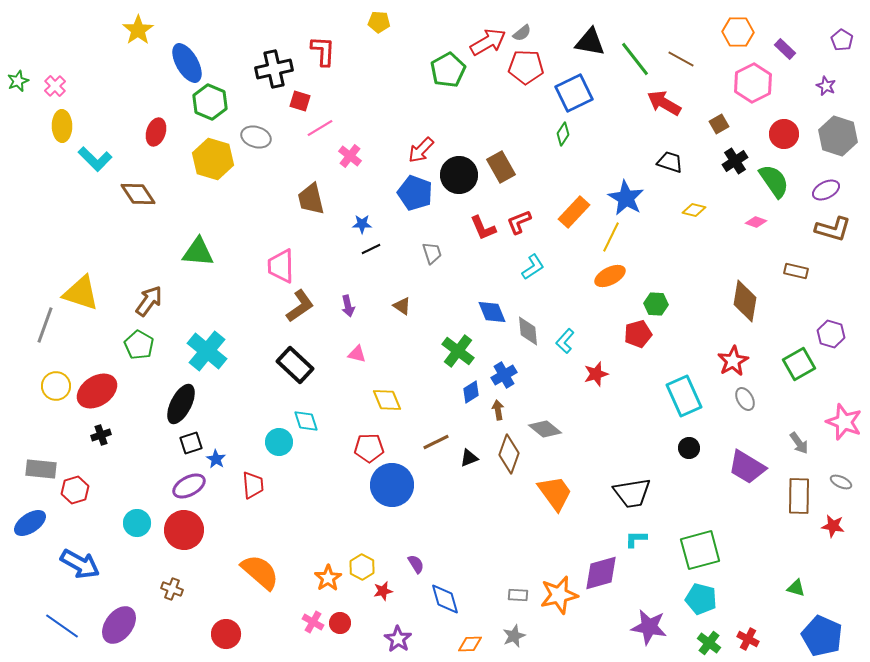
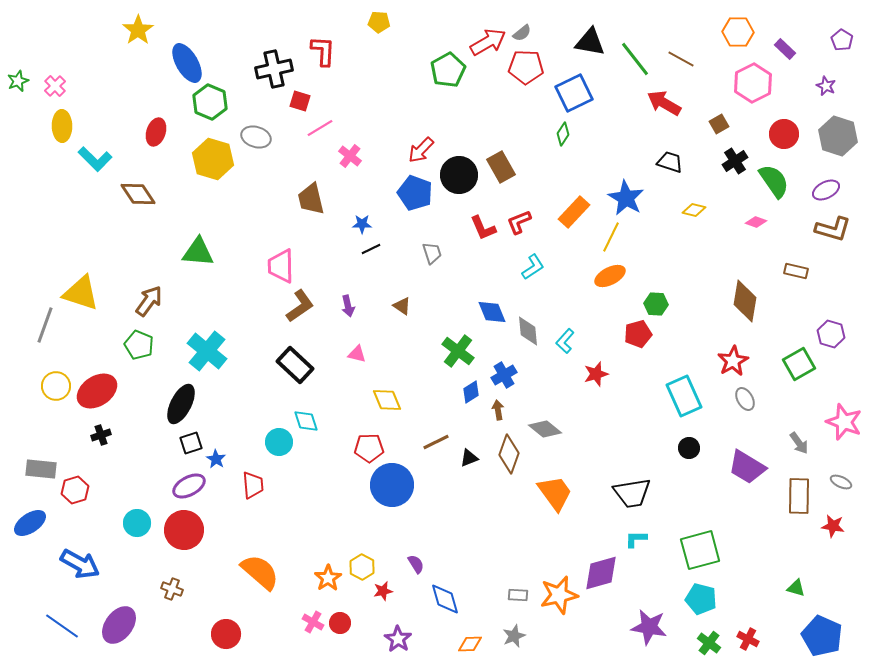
green pentagon at (139, 345): rotated 8 degrees counterclockwise
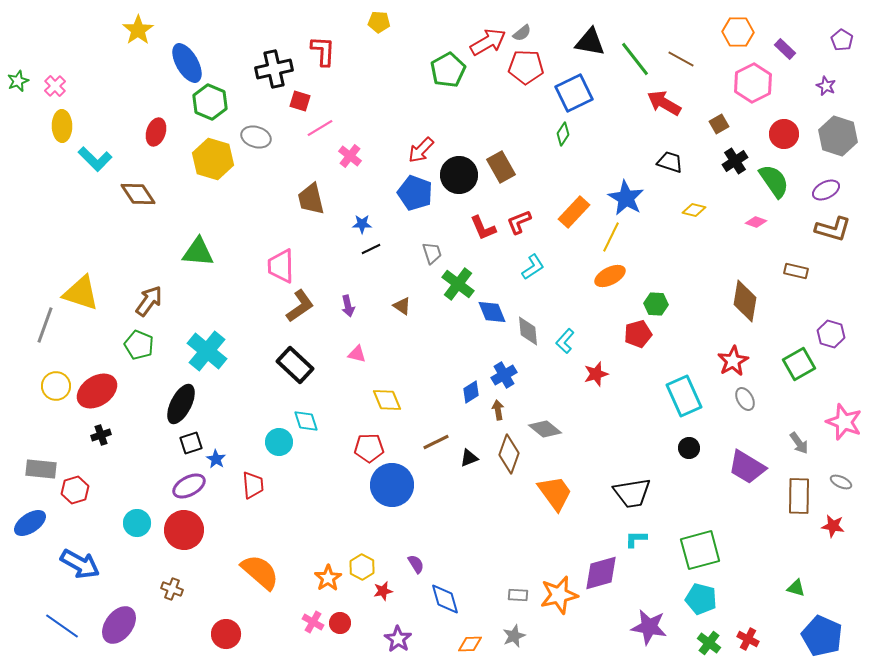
green cross at (458, 351): moved 67 px up
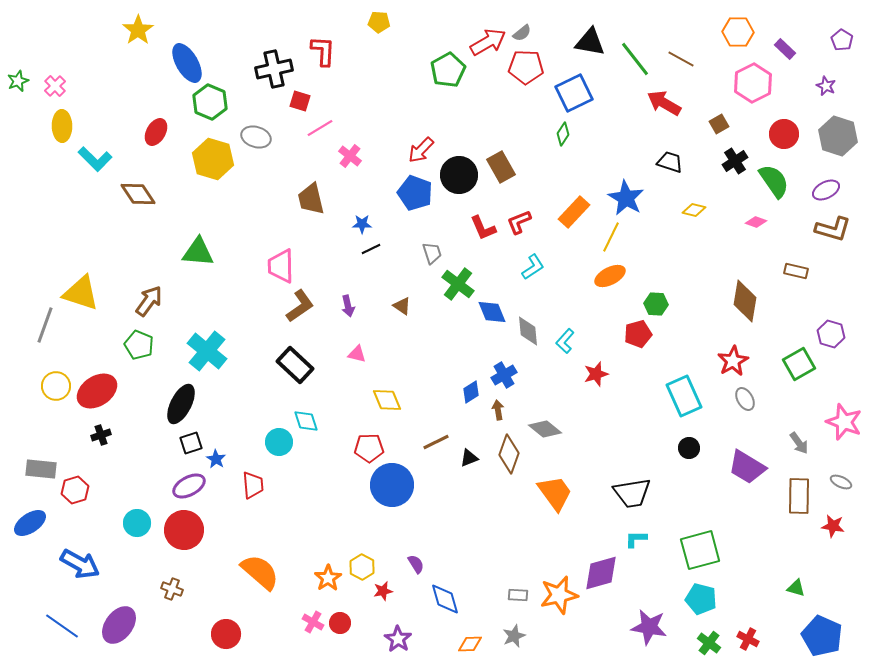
red ellipse at (156, 132): rotated 12 degrees clockwise
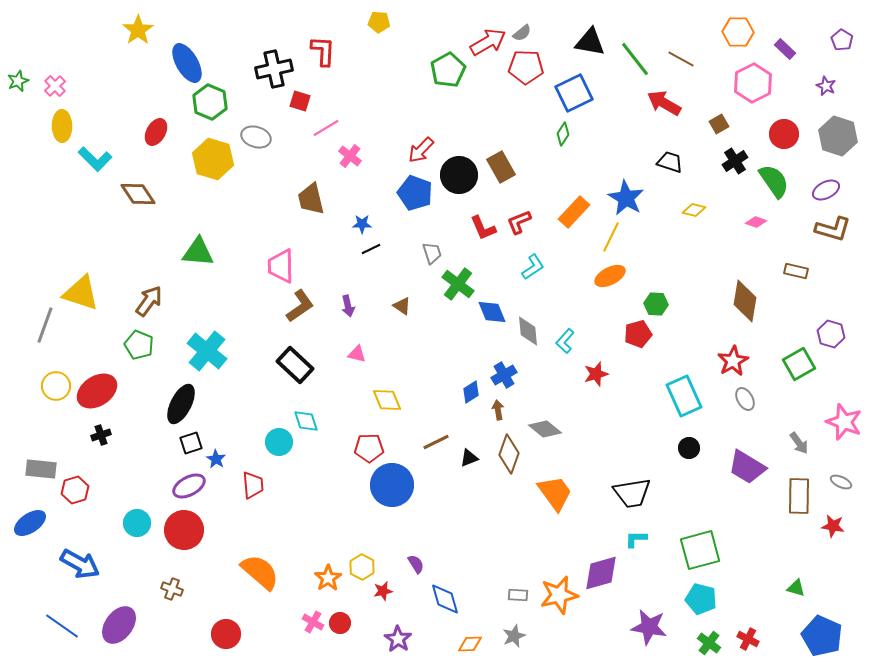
pink line at (320, 128): moved 6 px right
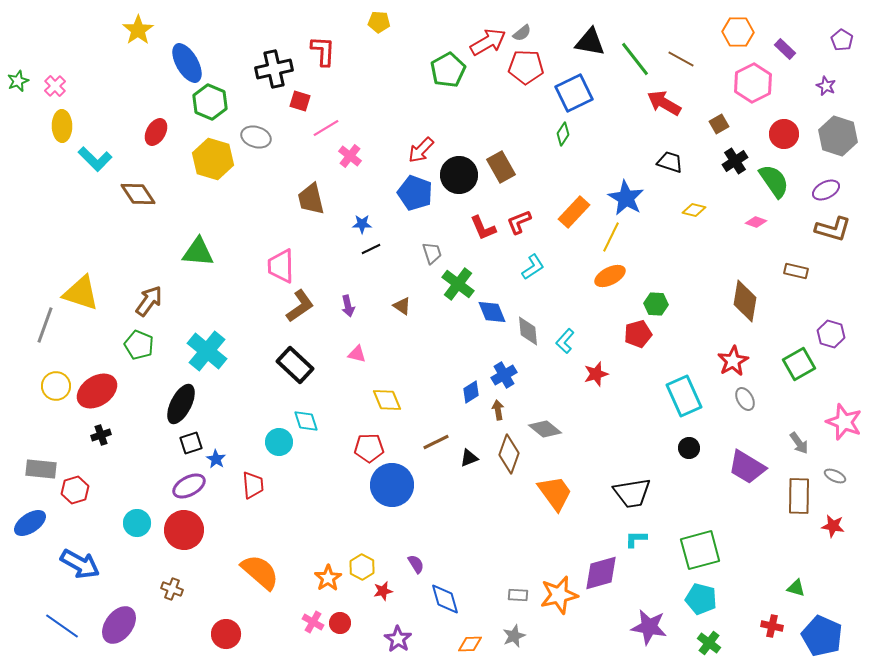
gray ellipse at (841, 482): moved 6 px left, 6 px up
red cross at (748, 639): moved 24 px right, 13 px up; rotated 15 degrees counterclockwise
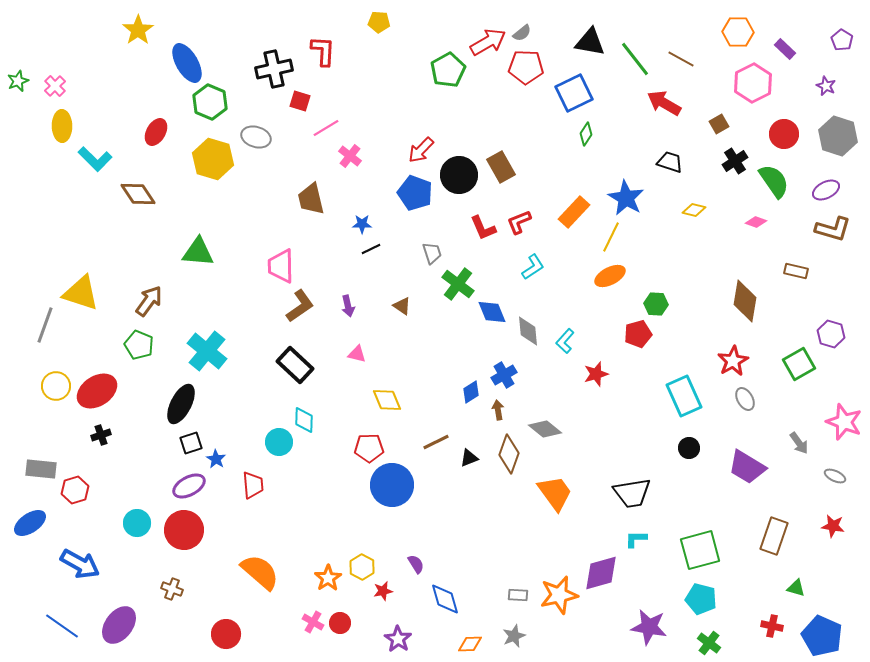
green diamond at (563, 134): moved 23 px right
cyan diamond at (306, 421): moved 2 px left, 1 px up; rotated 20 degrees clockwise
brown rectangle at (799, 496): moved 25 px left, 40 px down; rotated 18 degrees clockwise
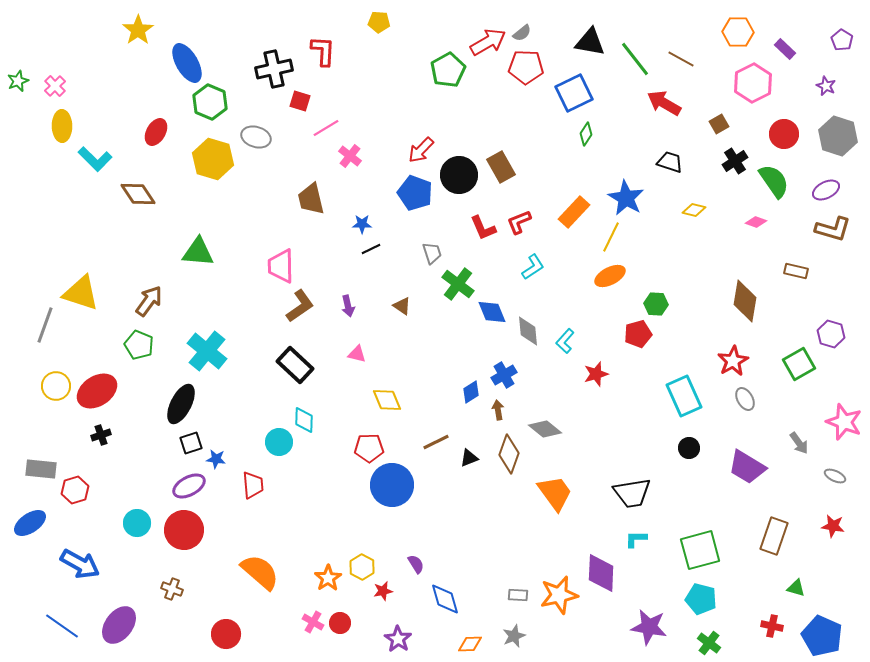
blue star at (216, 459): rotated 24 degrees counterclockwise
purple diamond at (601, 573): rotated 72 degrees counterclockwise
